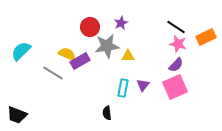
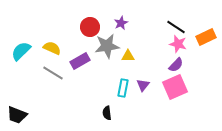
yellow semicircle: moved 15 px left, 6 px up
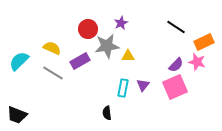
red circle: moved 2 px left, 2 px down
orange rectangle: moved 2 px left, 5 px down
pink star: moved 19 px right, 18 px down
cyan semicircle: moved 2 px left, 10 px down
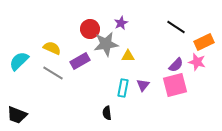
red circle: moved 2 px right
gray star: moved 1 px left, 2 px up
pink square: moved 2 px up; rotated 10 degrees clockwise
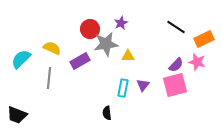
orange rectangle: moved 3 px up
cyan semicircle: moved 2 px right, 2 px up
gray line: moved 4 px left, 5 px down; rotated 65 degrees clockwise
